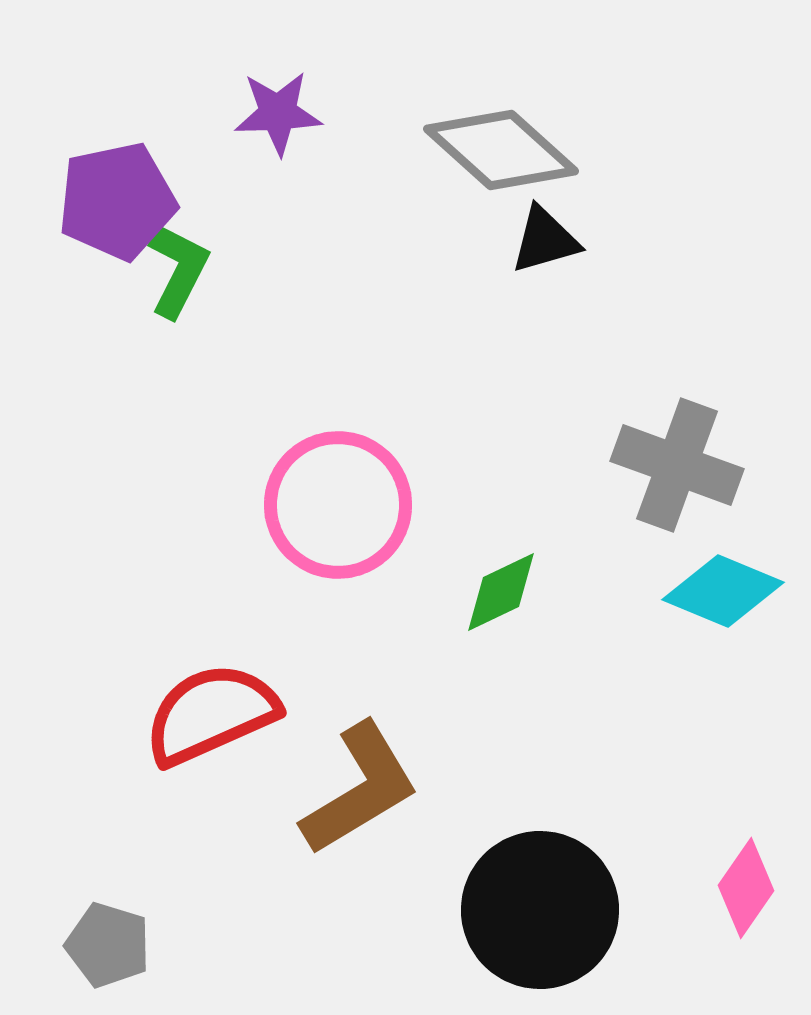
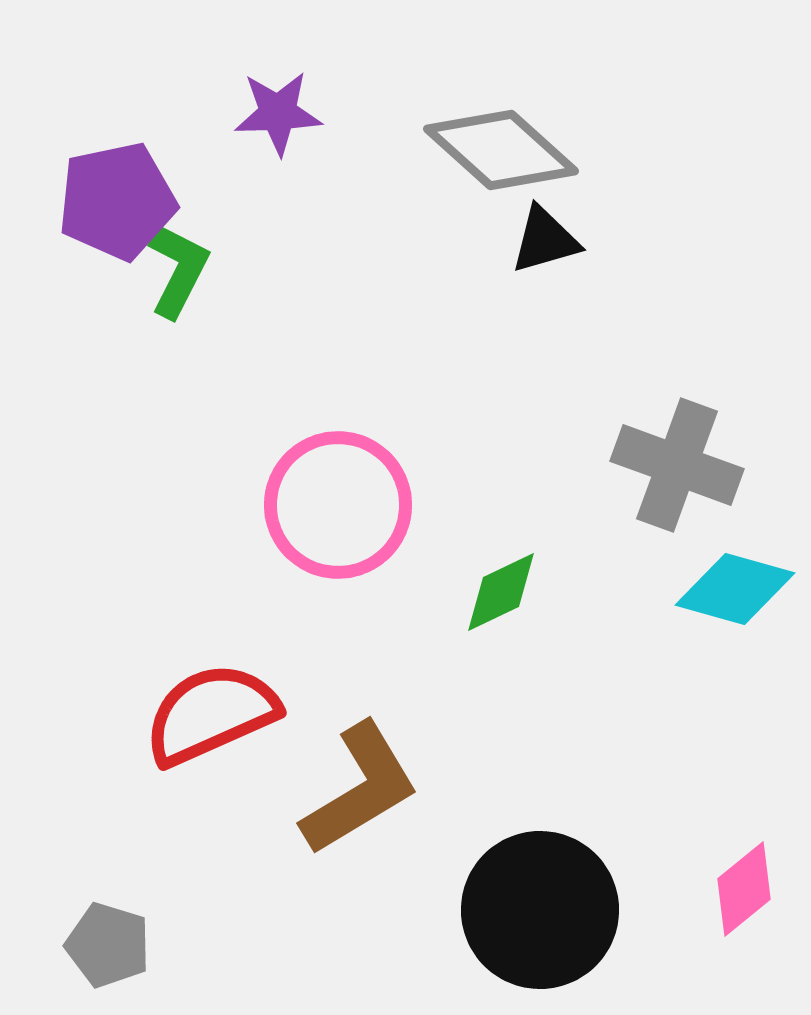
cyan diamond: moved 12 px right, 2 px up; rotated 7 degrees counterclockwise
pink diamond: moved 2 px left, 1 px down; rotated 16 degrees clockwise
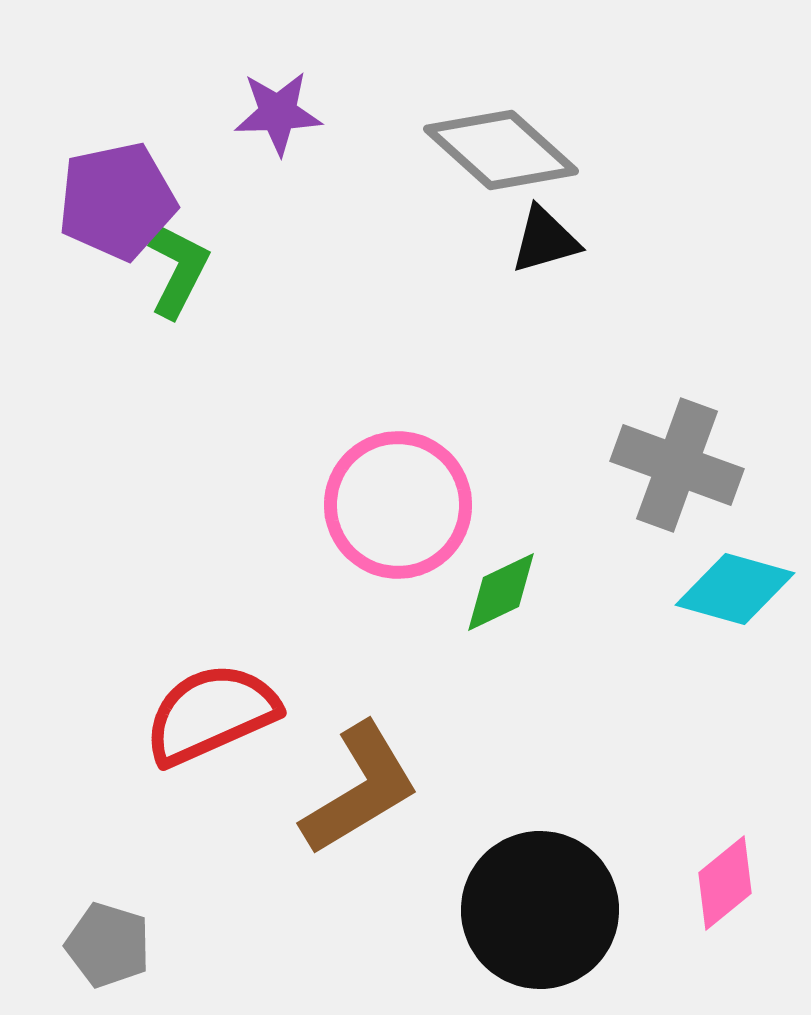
pink circle: moved 60 px right
pink diamond: moved 19 px left, 6 px up
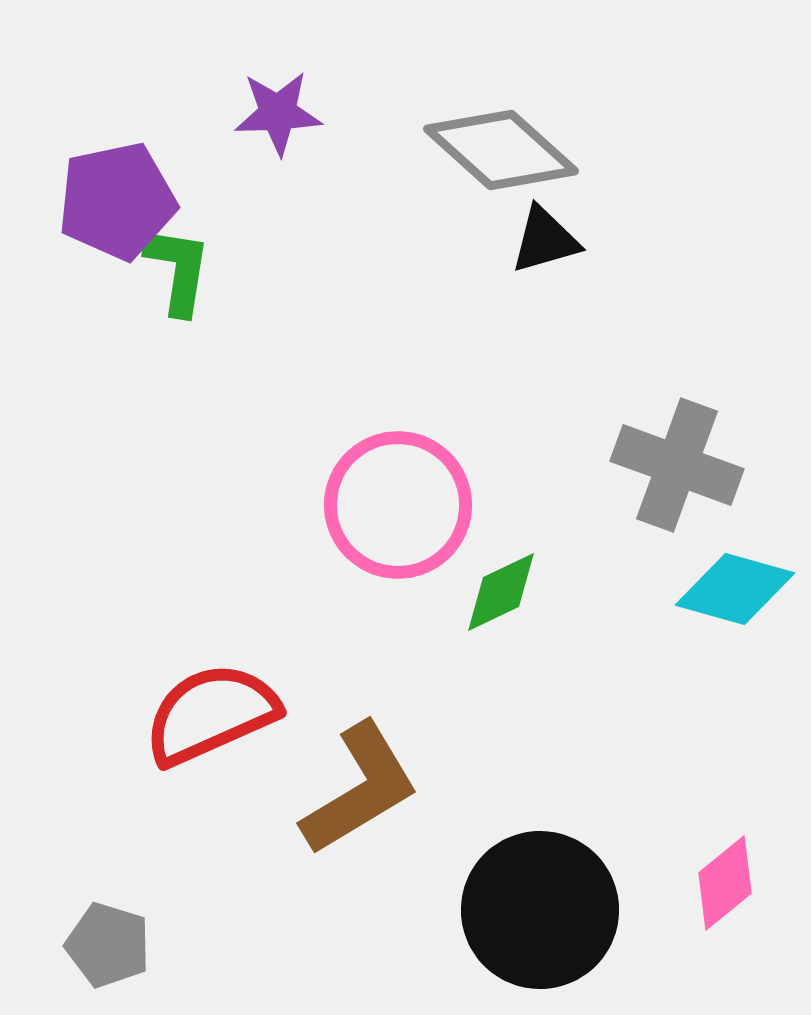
green L-shape: rotated 18 degrees counterclockwise
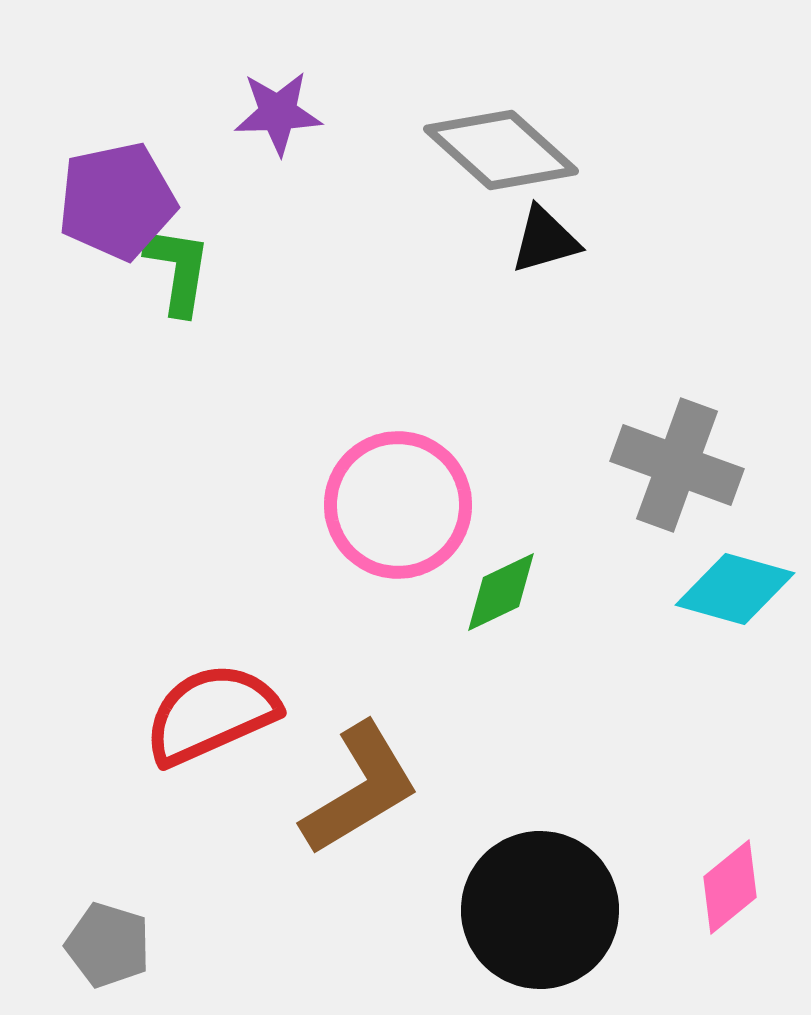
pink diamond: moved 5 px right, 4 px down
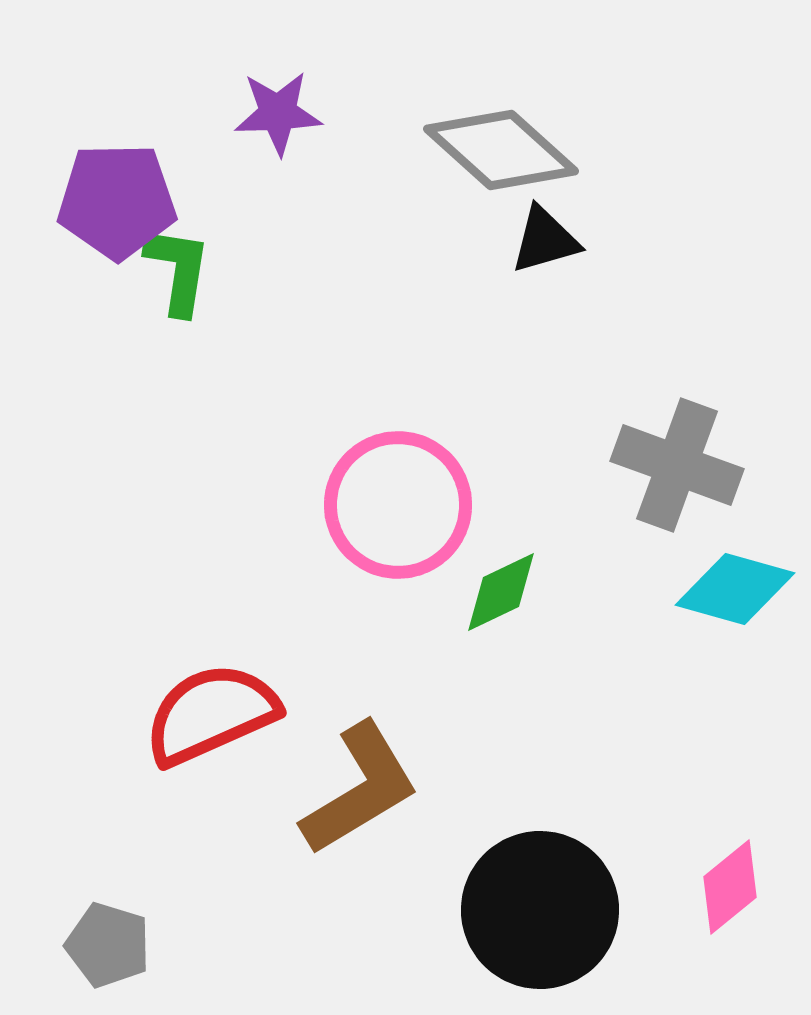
purple pentagon: rotated 11 degrees clockwise
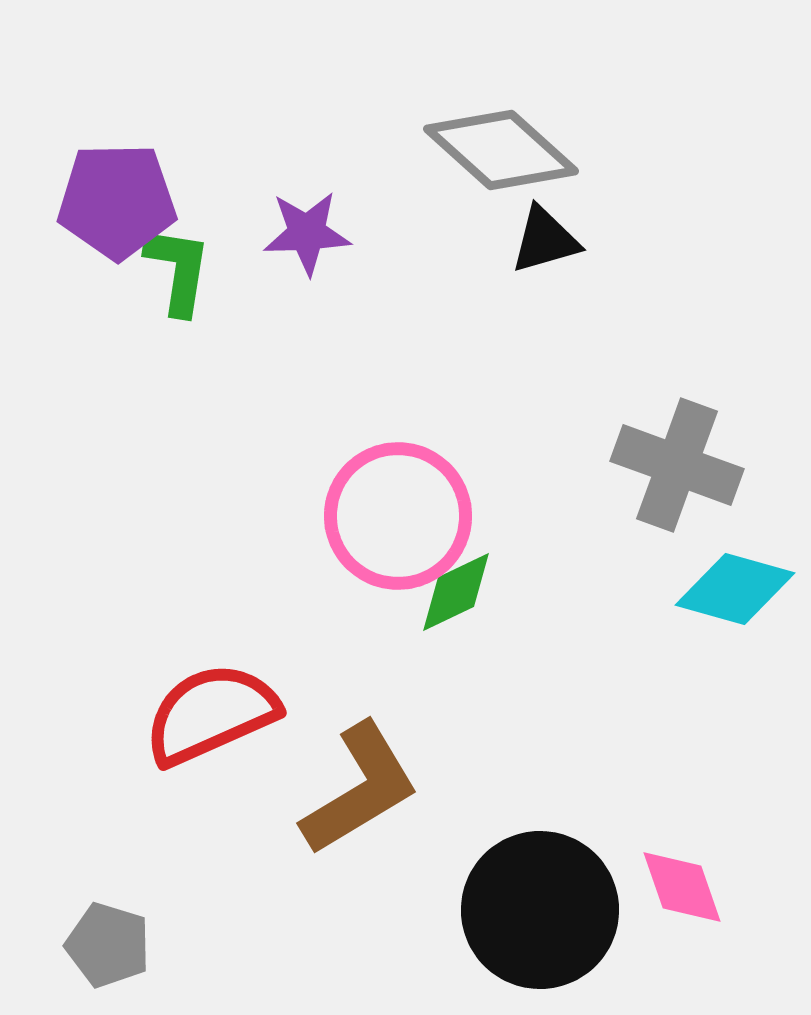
purple star: moved 29 px right, 120 px down
pink circle: moved 11 px down
green diamond: moved 45 px left
pink diamond: moved 48 px left; rotated 70 degrees counterclockwise
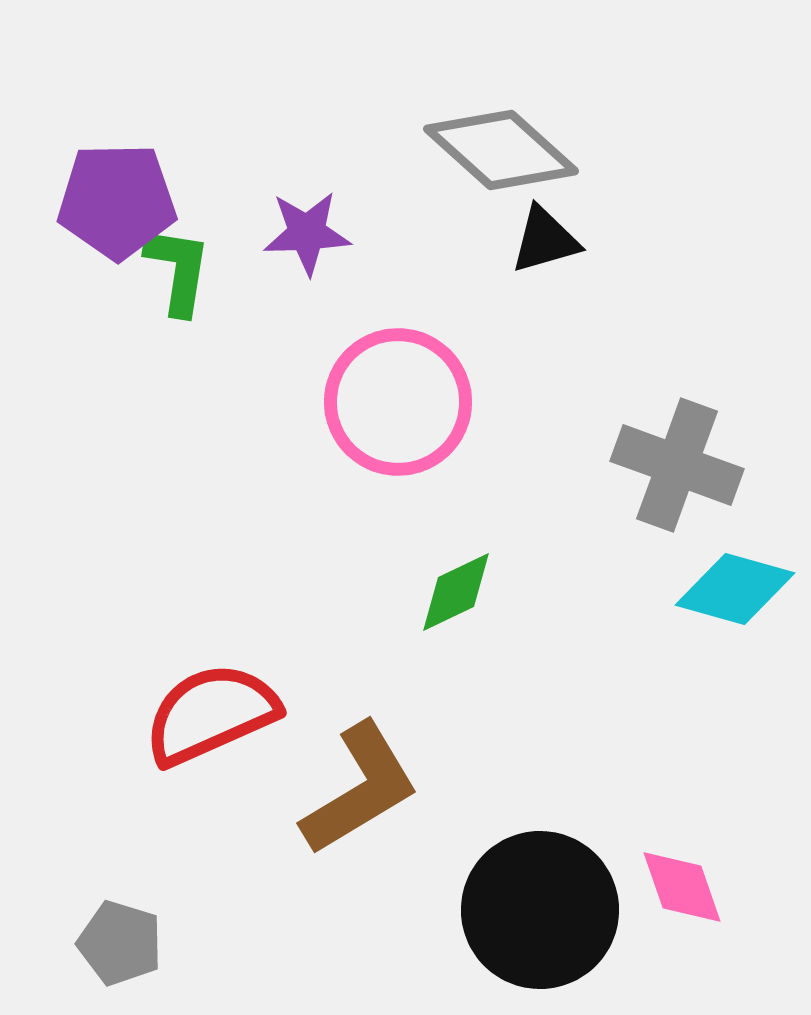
pink circle: moved 114 px up
gray pentagon: moved 12 px right, 2 px up
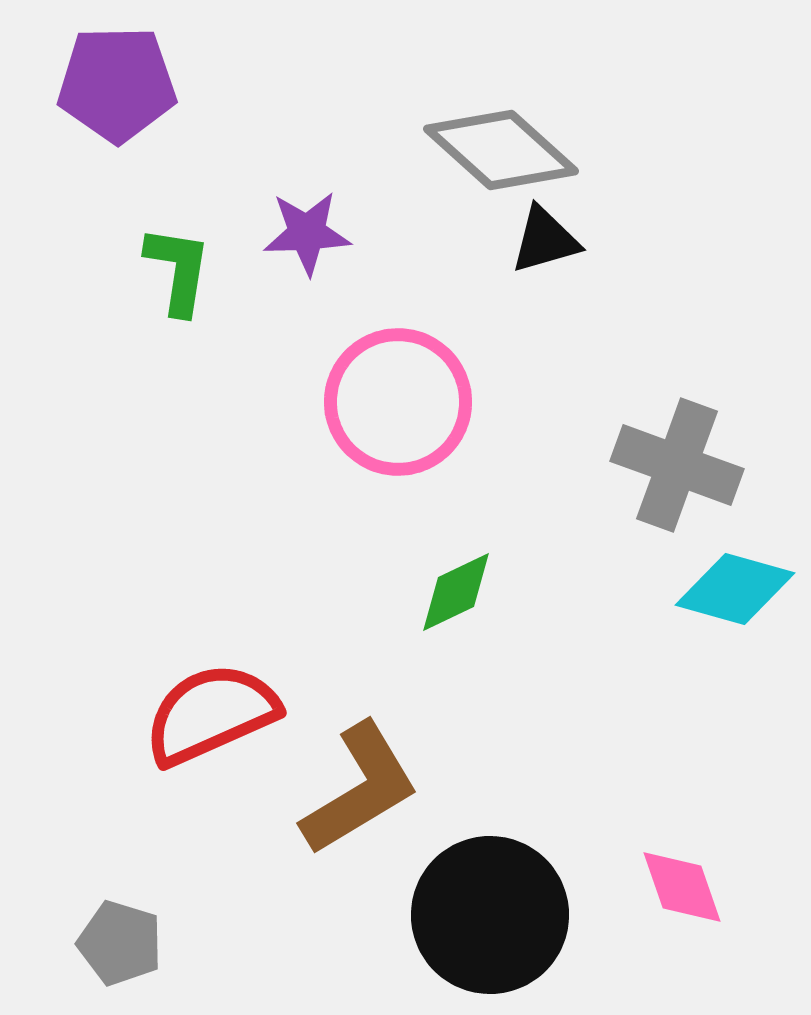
purple pentagon: moved 117 px up
black circle: moved 50 px left, 5 px down
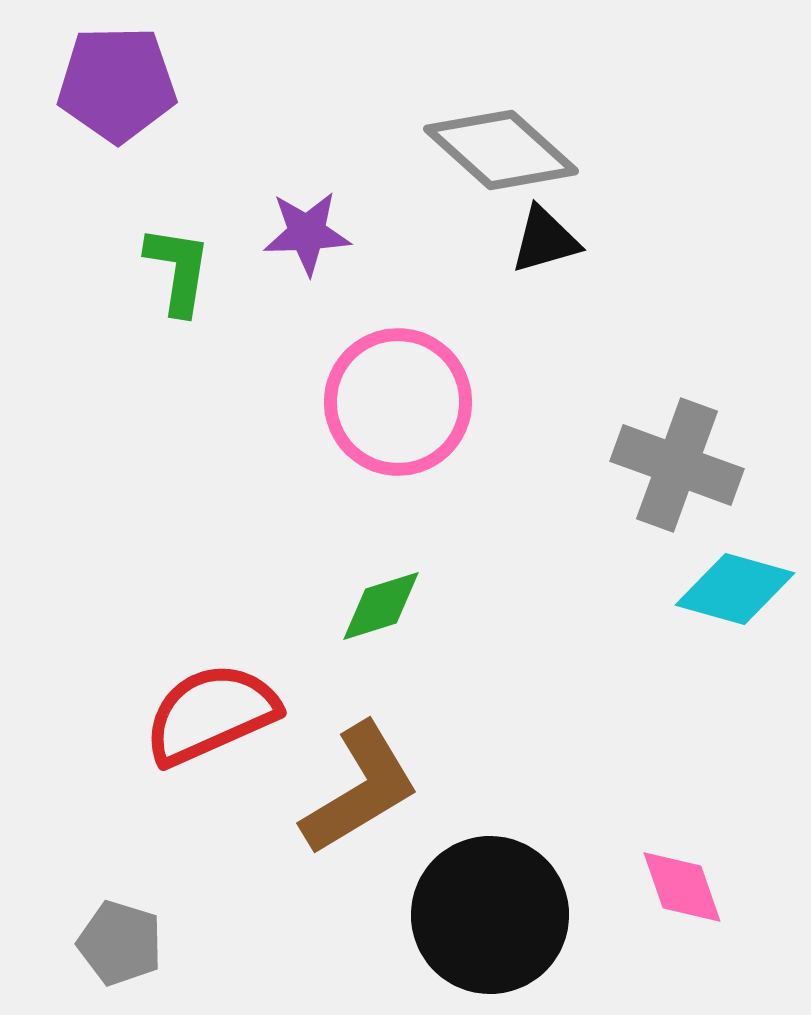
green diamond: moved 75 px left, 14 px down; rotated 8 degrees clockwise
